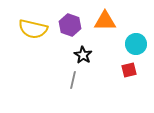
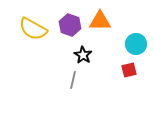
orange triangle: moved 5 px left
yellow semicircle: rotated 16 degrees clockwise
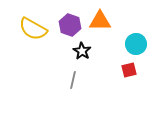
black star: moved 1 px left, 4 px up
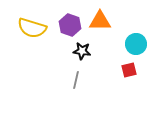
yellow semicircle: moved 1 px left, 1 px up; rotated 12 degrees counterclockwise
black star: rotated 24 degrees counterclockwise
gray line: moved 3 px right
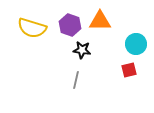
black star: moved 1 px up
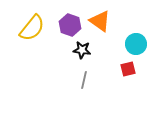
orange triangle: rotated 35 degrees clockwise
yellow semicircle: rotated 68 degrees counterclockwise
red square: moved 1 px left, 1 px up
gray line: moved 8 px right
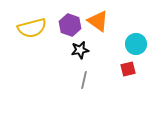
orange triangle: moved 2 px left
yellow semicircle: rotated 36 degrees clockwise
black star: moved 2 px left; rotated 18 degrees counterclockwise
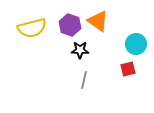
black star: rotated 12 degrees clockwise
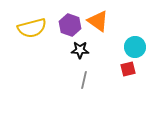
cyan circle: moved 1 px left, 3 px down
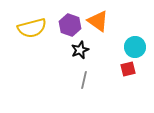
black star: rotated 24 degrees counterclockwise
